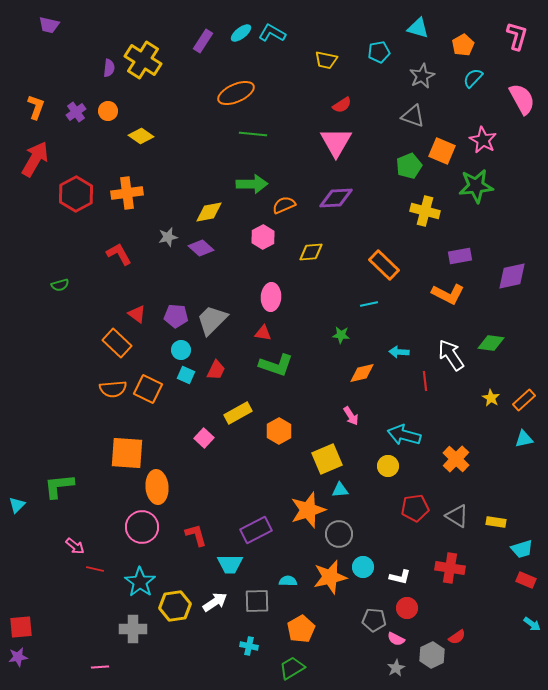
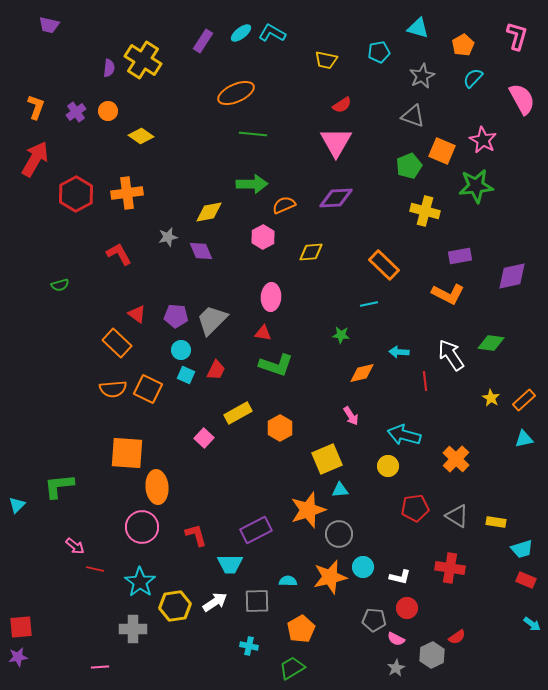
purple diamond at (201, 248): moved 3 px down; rotated 25 degrees clockwise
orange hexagon at (279, 431): moved 1 px right, 3 px up
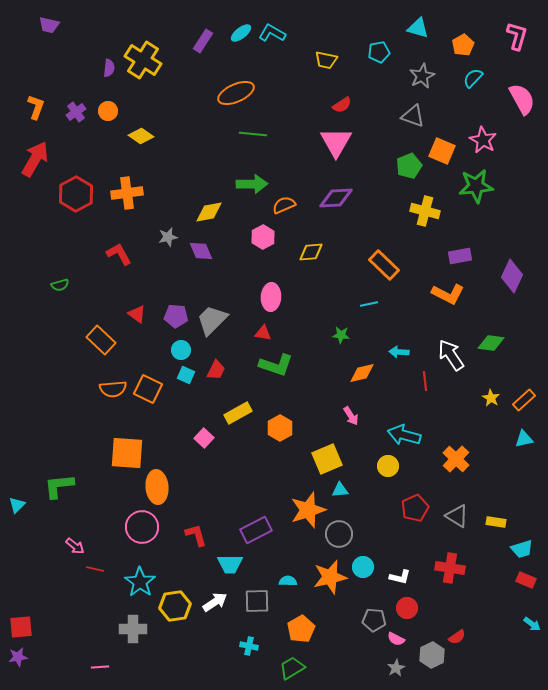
purple diamond at (512, 276): rotated 52 degrees counterclockwise
orange rectangle at (117, 343): moved 16 px left, 3 px up
red pentagon at (415, 508): rotated 16 degrees counterclockwise
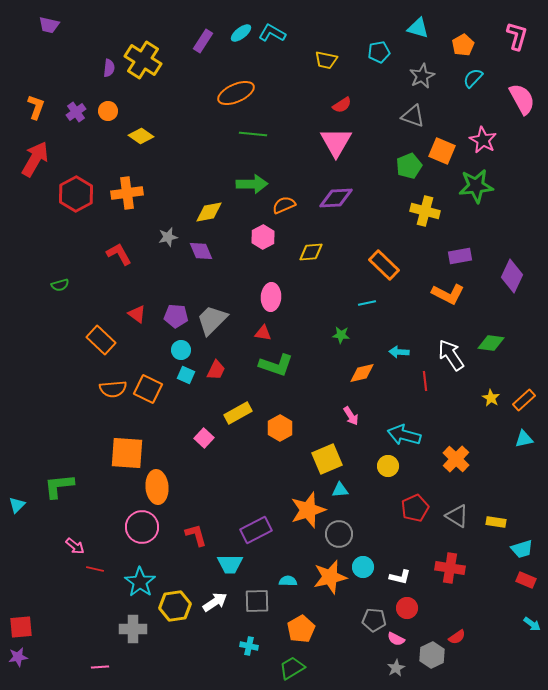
cyan line at (369, 304): moved 2 px left, 1 px up
